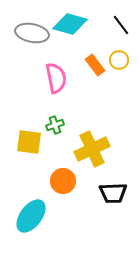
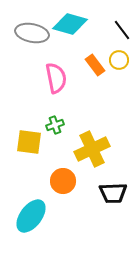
black line: moved 1 px right, 5 px down
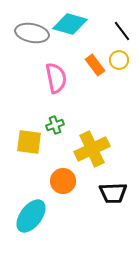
black line: moved 1 px down
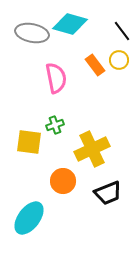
black trapezoid: moved 5 px left; rotated 20 degrees counterclockwise
cyan ellipse: moved 2 px left, 2 px down
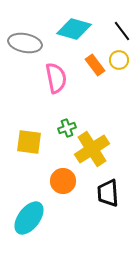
cyan diamond: moved 4 px right, 5 px down
gray ellipse: moved 7 px left, 10 px down
green cross: moved 12 px right, 3 px down
yellow cross: rotated 8 degrees counterclockwise
black trapezoid: rotated 108 degrees clockwise
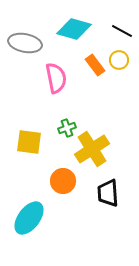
black line: rotated 25 degrees counterclockwise
